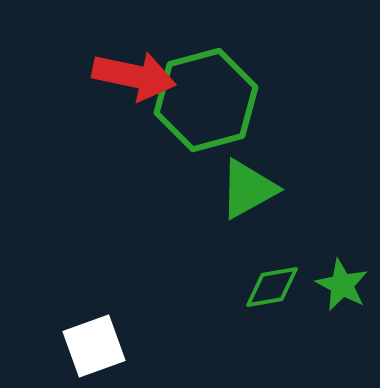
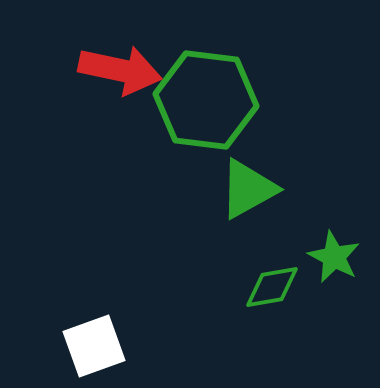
red arrow: moved 14 px left, 6 px up
green hexagon: rotated 22 degrees clockwise
green star: moved 8 px left, 28 px up
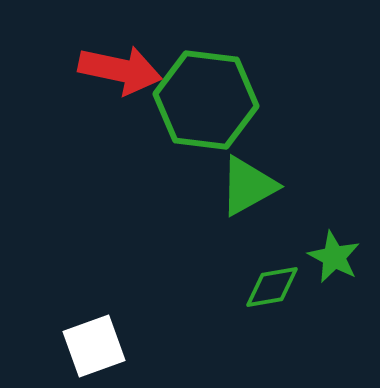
green triangle: moved 3 px up
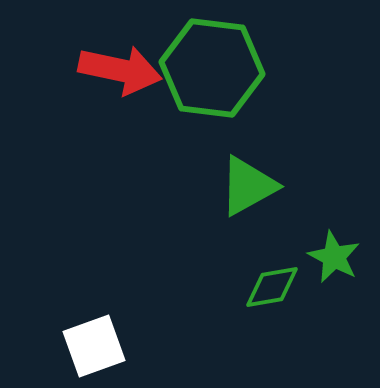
green hexagon: moved 6 px right, 32 px up
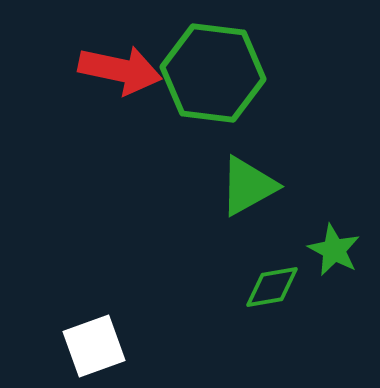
green hexagon: moved 1 px right, 5 px down
green star: moved 7 px up
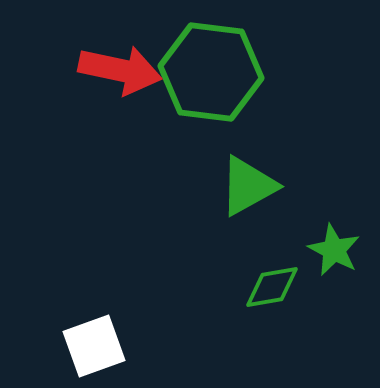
green hexagon: moved 2 px left, 1 px up
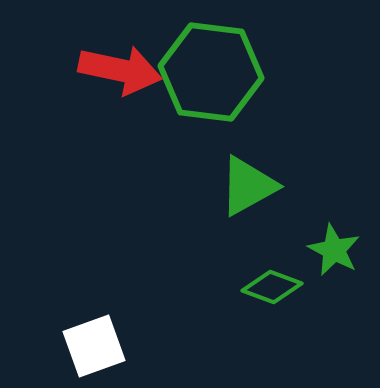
green diamond: rotated 30 degrees clockwise
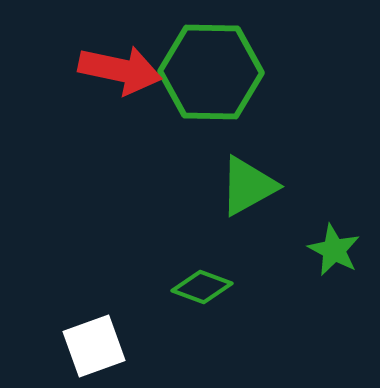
green hexagon: rotated 6 degrees counterclockwise
green diamond: moved 70 px left
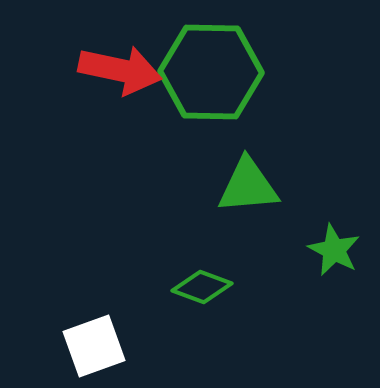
green triangle: rotated 24 degrees clockwise
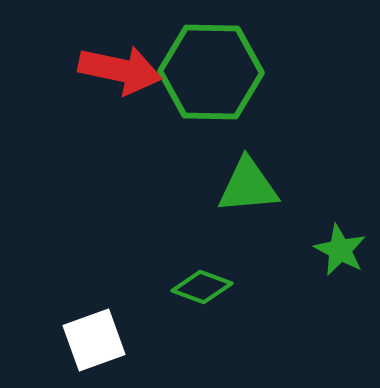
green star: moved 6 px right
white square: moved 6 px up
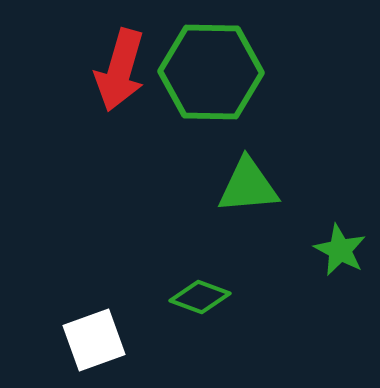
red arrow: rotated 94 degrees clockwise
green diamond: moved 2 px left, 10 px down
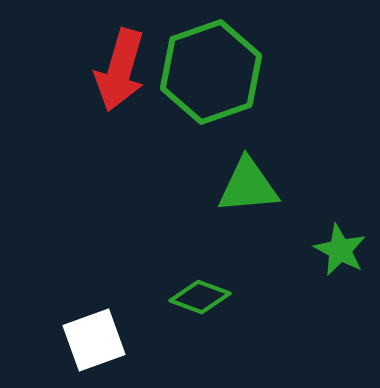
green hexagon: rotated 20 degrees counterclockwise
